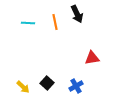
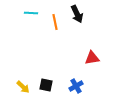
cyan line: moved 3 px right, 10 px up
black square: moved 1 px left, 2 px down; rotated 32 degrees counterclockwise
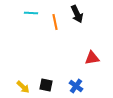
blue cross: rotated 24 degrees counterclockwise
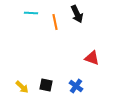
red triangle: rotated 28 degrees clockwise
yellow arrow: moved 1 px left
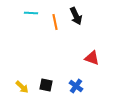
black arrow: moved 1 px left, 2 px down
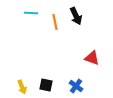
yellow arrow: rotated 24 degrees clockwise
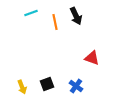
cyan line: rotated 24 degrees counterclockwise
black square: moved 1 px right, 1 px up; rotated 32 degrees counterclockwise
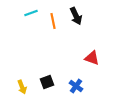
orange line: moved 2 px left, 1 px up
black square: moved 2 px up
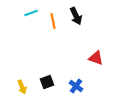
red triangle: moved 4 px right
